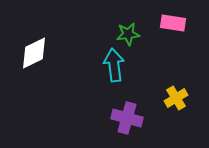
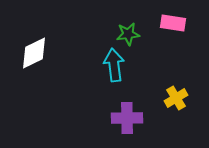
purple cross: rotated 16 degrees counterclockwise
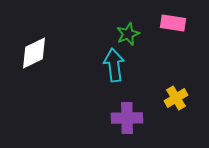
green star: rotated 15 degrees counterclockwise
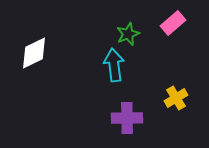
pink rectangle: rotated 50 degrees counterclockwise
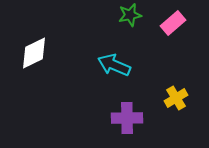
green star: moved 2 px right, 19 px up; rotated 10 degrees clockwise
cyan arrow: rotated 60 degrees counterclockwise
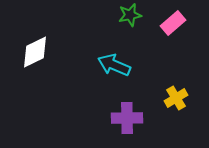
white diamond: moved 1 px right, 1 px up
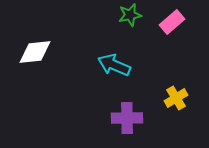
pink rectangle: moved 1 px left, 1 px up
white diamond: rotated 20 degrees clockwise
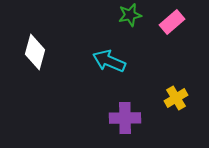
white diamond: rotated 68 degrees counterclockwise
cyan arrow: moved 5 px left, 4 px up
purple cross: moved 2 px left
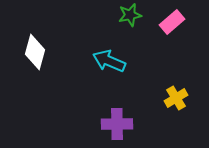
purple cross: moved 8 px left, 6 px down
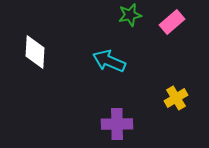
white diamond: rotated 12 degrees counterclockwise
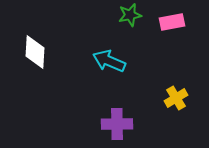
pink rectangle: rotated 30 degrees clockwise
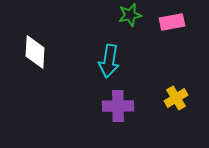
cyan arrow: rotated 104 degrees counterclockwise
purple cross: moved 1 px right, 18 px up
